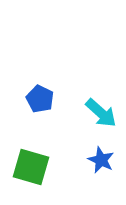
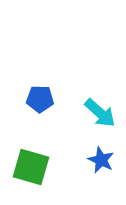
blue pentagon: rotated 24 degrees counterclockwise
cyan arrow: moved 1 px left
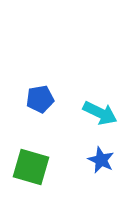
blue pentagon: rotated 12 degrees counterclockwise
cyan arrow: rotated 16 degrees counterclockwise
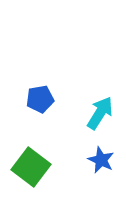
cyan arrow: rotated 84 degrees counterclockwise
green square: rotated 21 degrees clockwise
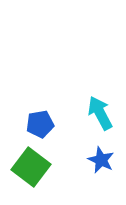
blue pentagon: moved 25 px down
cyan arrow: rotated 60 degrees counterclockwise
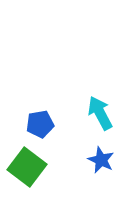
green square: moved 4 px left
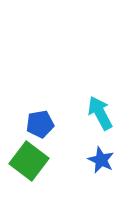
green square: moved 2 px right, 6 px up
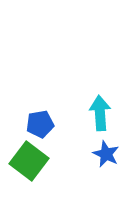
cyan arrow: rotated 24 degrees clockwise
blue star: moved 5 px right, 6 px up
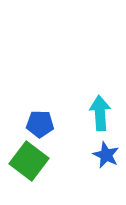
blue pentagon: rotated 12 degrees clockwise
blue star: moved 1 px down
